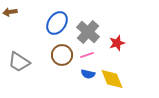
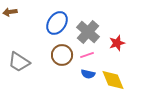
yellow diamond: moved 1 px right, 1 px down
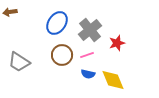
gray cross: moved 2 px right, 2 px up; rotated 10 degrees clockwise
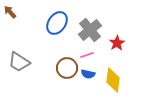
brown arrow: rotated 56 degrees clockwise
red star: rotated 14 degrees counterclockwise
brown circle: moved 5 px right, 13 px down
yellow diamond: rotated 30 degrees clockwise
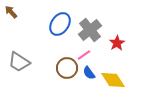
brown arrow: moved 1 px right
blue ellipse: moved 3 px right, 1 px down
pink line: moved 3 px left; rotated 16 degrees counterclockwise
blue semicircle: moved 1 px right, 1 px up; rotated 40 degrees clockwise
yellow diamond: rotated 40 degrees counterclockwise
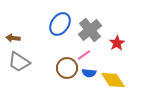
brown arrow: moved 2 px right, 26 px down; rotated 40 degrees counterclockwise
blue semicircle: rotated 48 degrees counterclockwise
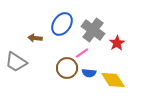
blue ellipse: moved 2 px right
gray cross: moved 3 px right; rotated 15 degrees counterclockwise
brown arrow: moved 22 px right
pink line: moved 2 px left, 2 px up
gray trapezoid: moved 3 px left
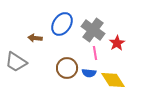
pink line: moved 13 px right; rotated 64 degrees counterclockwise
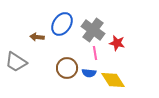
brown arrow: moved 2 px right, 1 px up
red star: rotated 28 degrees counterclockwise
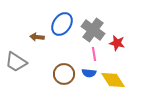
pink line: moved 1 px left, 1 px down
brown circle: moved 3 px left, 6 px down
